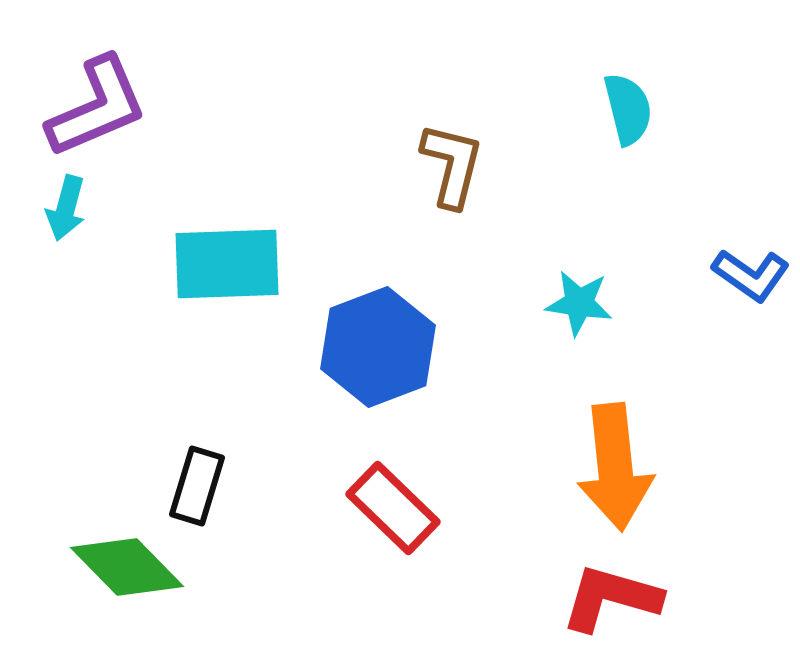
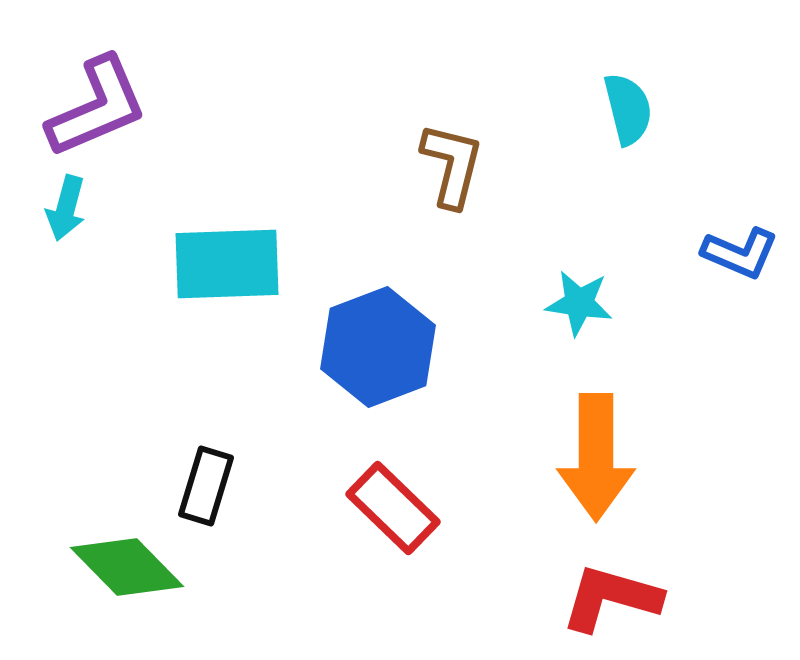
blue L-shape: moved 11 px left, 22 px up; rotated 12 degrees counterclockwise
orange arrow: moved 19 px left, 10 px up; rotated 6 degrees clockwise
black rectangle: moved 9 px right
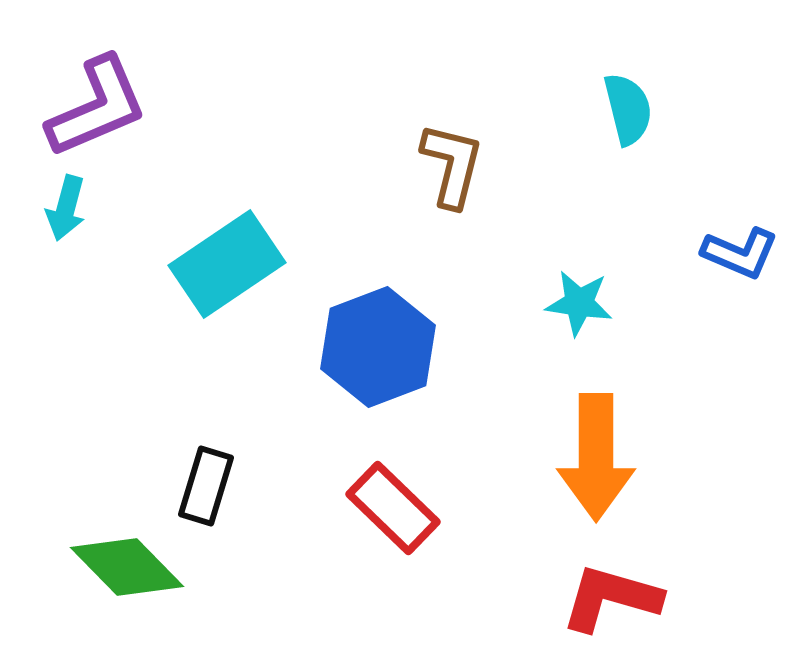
cyan rectangle: rotated 32 degrees counterclockwise
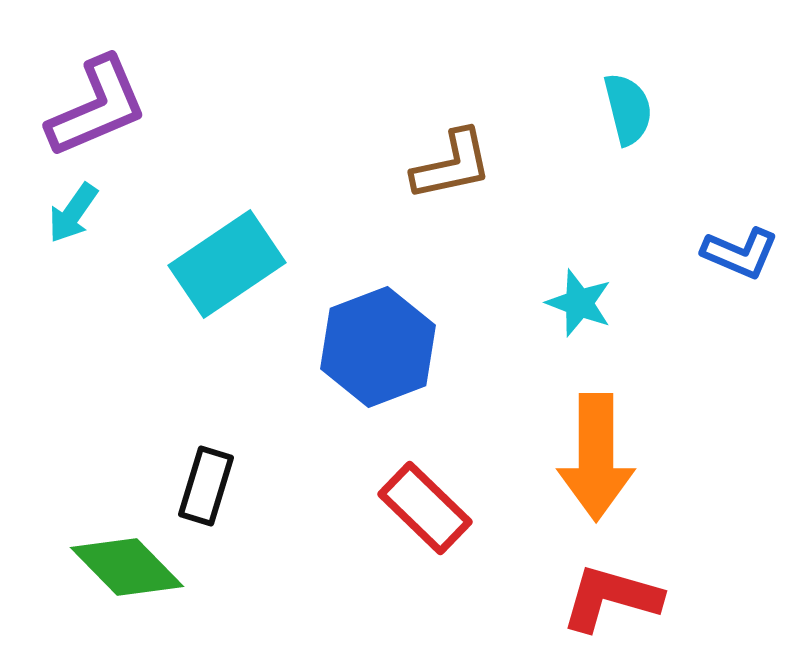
brown L-shape: rotated 64 degrees clockwise
cyan arrow: moved 7 px right, 5 px down; rotated 20 degrees clockwise
cyan star: rotated 12 degrees clockwise
red rectangle: moved 32 px right
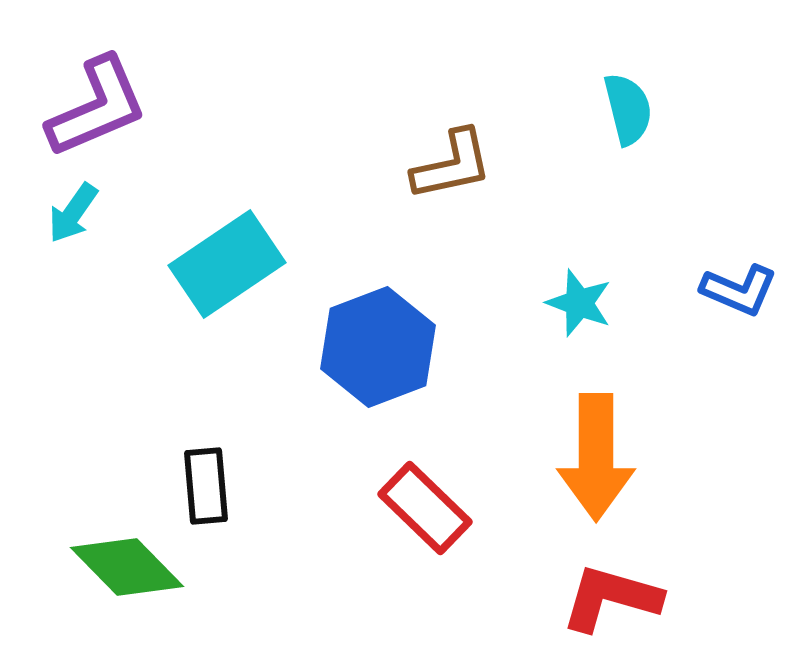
blue L-shape: moved 1 px left, 37 px down
black rectangle: rotated 22 degrees counterclockwise
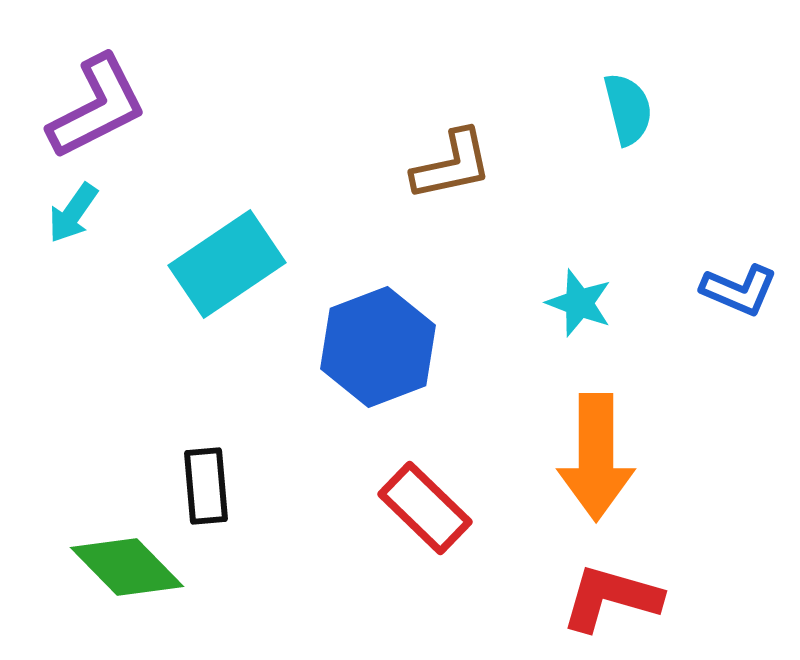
purple L-shape: rotated 4 degrees counterclockwise
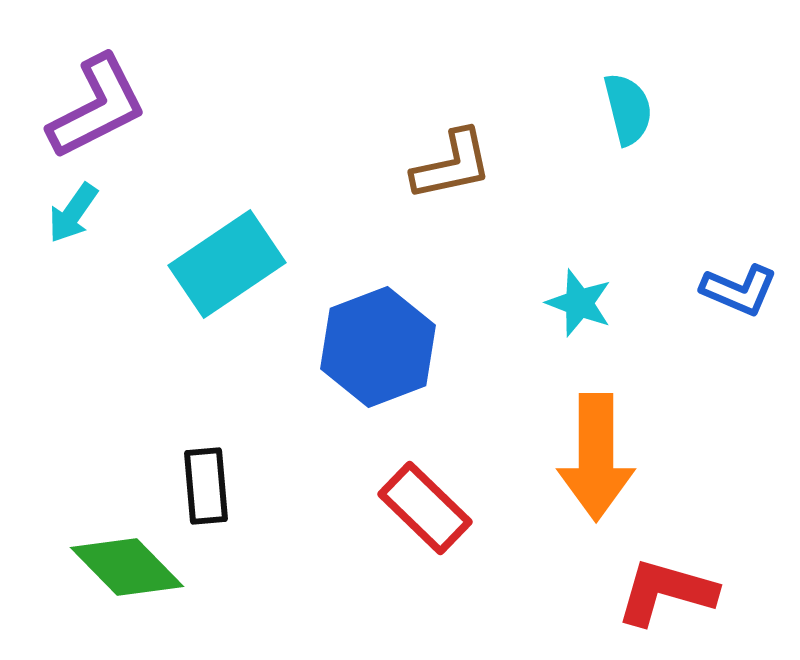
red L-shape: moved 55 px right, 6 px up
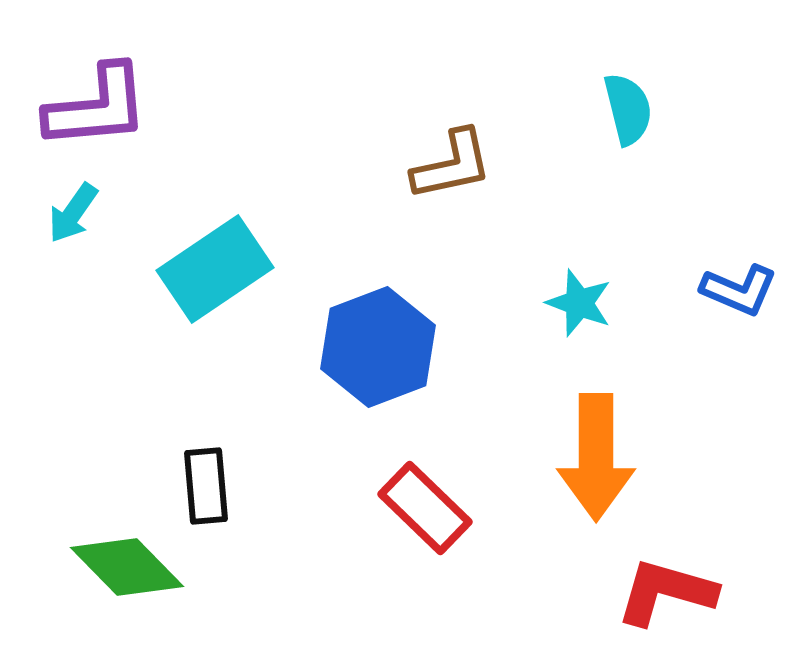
purple L-shape: rotated 22 degrees clockwise
cyan rectangle: moved 12 px left, 5 px down
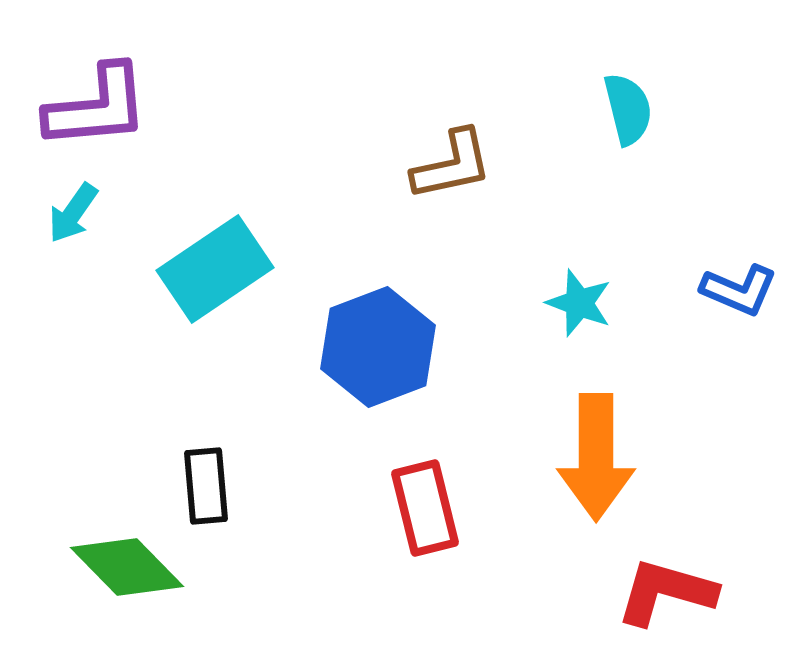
red rectangle: rotated 32 degrees clockwise
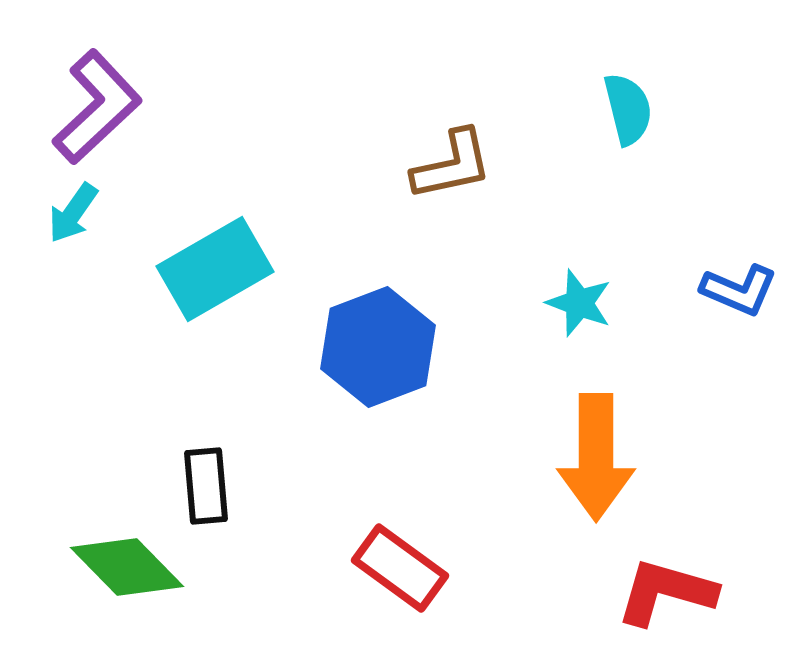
purple L-shape: rotated 38 degrees counterclockwise
cyan rectangle: rotated 4 degrees clockwise
red rectangle: moved 25 px left, 60 px down; rotated 40 degrees counterclockwise
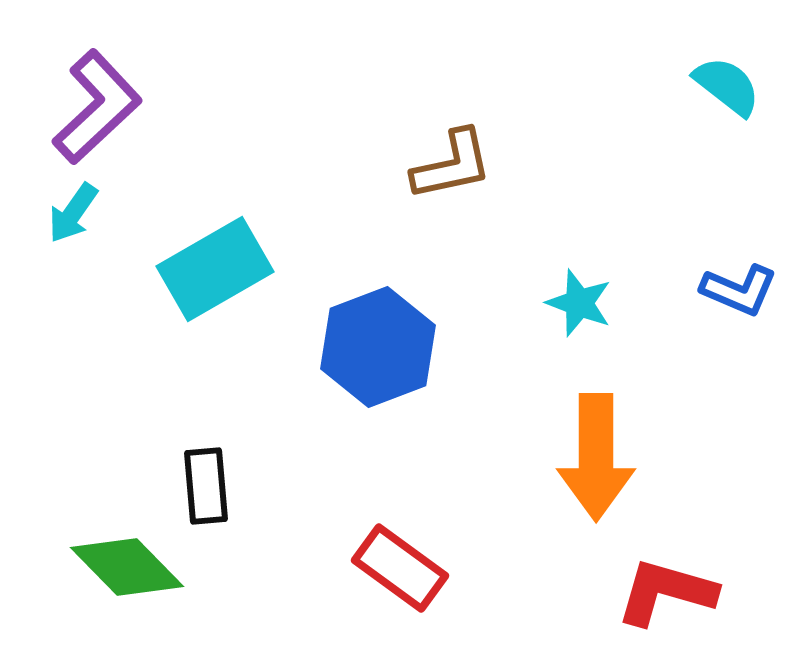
cyan semicircle: moved 99 px right, 23 px up; rotated 38 degrees counterclockwise
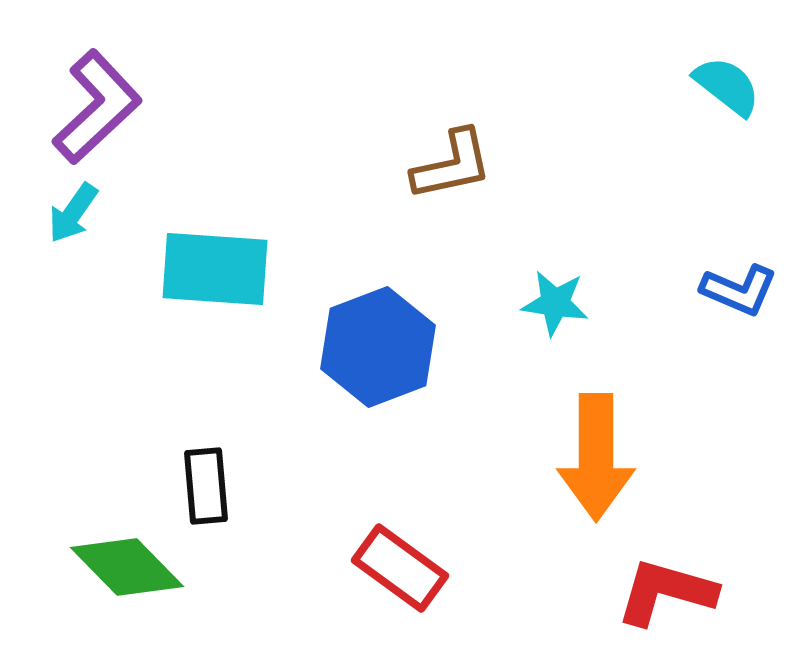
cyan rectangle: rotated 34 degrees clockwise
cyan star: moved 24 px left; rotated 12 degrees counterclockwise
